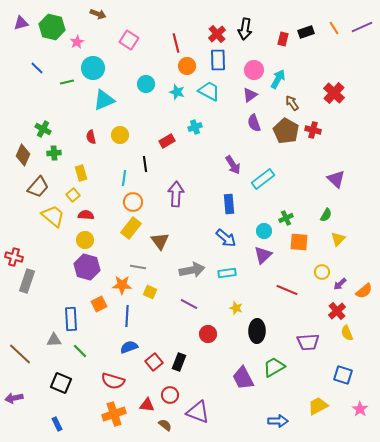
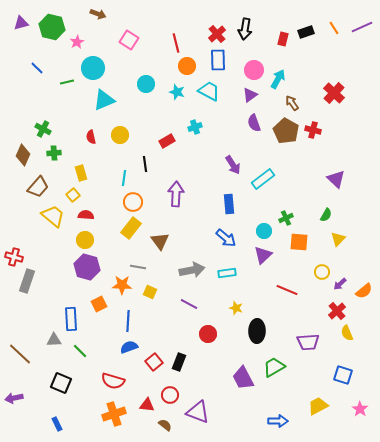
blue line at (127, 316): moved 1 px right, 5 px down
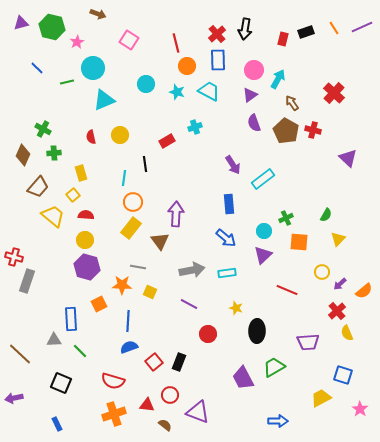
purple triangle at (336, 179): moved 12 px right, 21 px up
purple arrow at (176, 194): moved 20 px down
yellow trapezoid at (318, 406): moved 3 px right, 8 px up
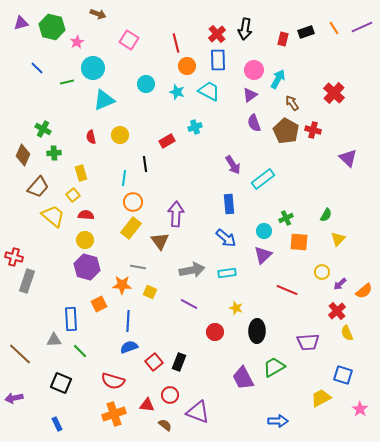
red circle at (208, 334): moved 7 px right, 2 px up
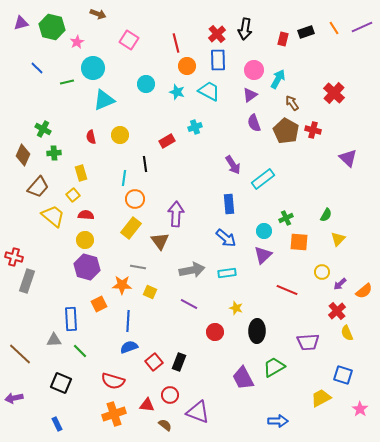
orange circle at (133, 202): moved 2 px right, 3 px up
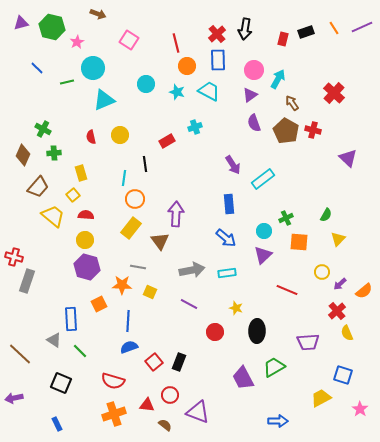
gray triangle at (54, 340): rotated 35 degrees clockwise
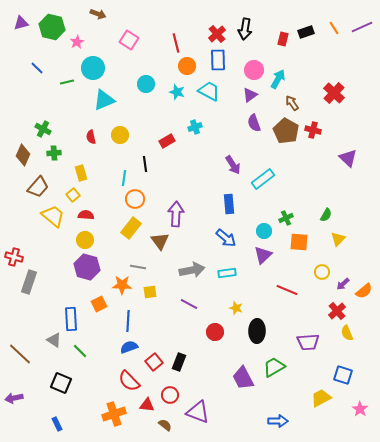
gray rectangle at (27, 281): moved 2 px right, 1 px down
purple arrow at (340, 284): moved 3 px right
yellow square at (150, 292): rotated 32 degrees counterclockwise
red semicircle at (113, 381): moved 16 px right; rotated 30 degrees clockwise
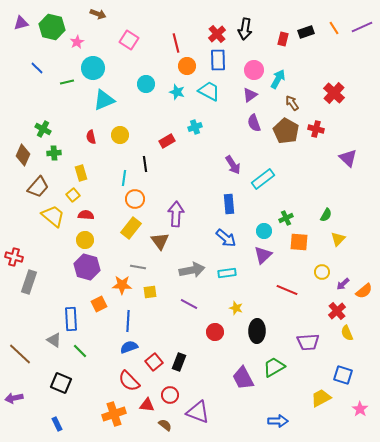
red cross at (313, 130): moved 3 px right, 1 px up
